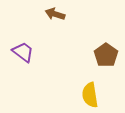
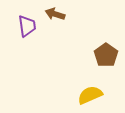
purple trapezoid: moved 4 px right, 26 px up; rotated 45 degrees clockwise
yellow semicircle: rotated 75 degrees clockwise
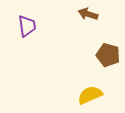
brown arrow: moved 33 px right
brown pentagon: moved 2 px right; rotated 20 degrees counterclockwise
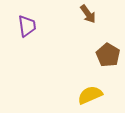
brown arrow: rotated 144 degrees counterclockwise
brown pentagon: rotated 15 degrees clockwise
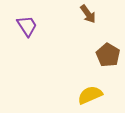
purple trapezoid: rotated 25 degrees counterclockwise
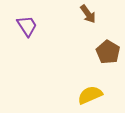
brown pentagon: moved 3 px up
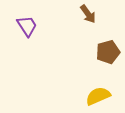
brown pentagon: rotated 25 degrees clockwise
yellow semicircle: moved 8 px right, 1 px down
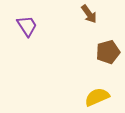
brown arrow: moved 1 px right
yellow semicircle: moved 1 px left, 1 px down
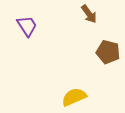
brown pentagon: rotated 30 degrees clockwise
yellow semicircle: moved 23 px left
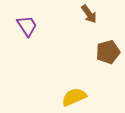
brown pentagon: rotated 30 degrees counterclockwise
